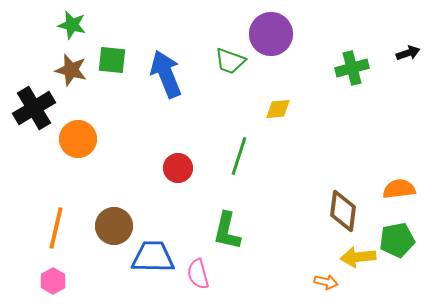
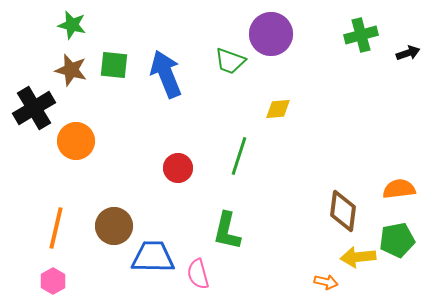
green square: moved 2 px right, 5 px down
green cross: moved 9 px right, 33 px up
orange circle: moved 2 px left, 2 px down
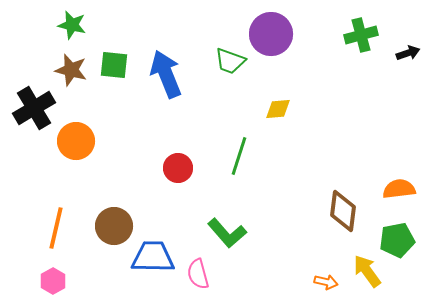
green L-shape: moved 2 px down; rotated 54 degrees counterclockwise
yellow arrow: moved 9 px right, 14 px down; rotated 60 degrees clockwise
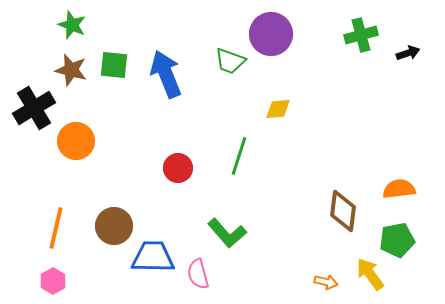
green star: rotated 8 degrees clockwise
yellow arrow: moved 3 px right, 3 px down
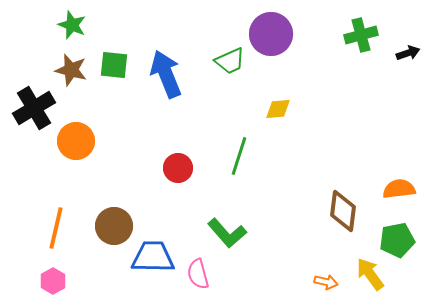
green trapezoid: rotated 44 degrees counterclockwise
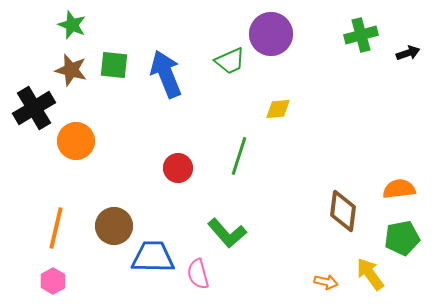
green pentagon: moved 5 px right, 2 px up
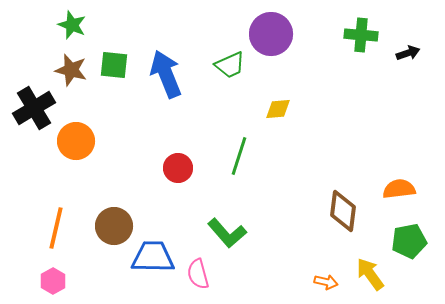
green cross: rotated 20 degrees clockwise
green trapezoid: moved 4 px down
green pentagon: moved 7 px right, 3 px down
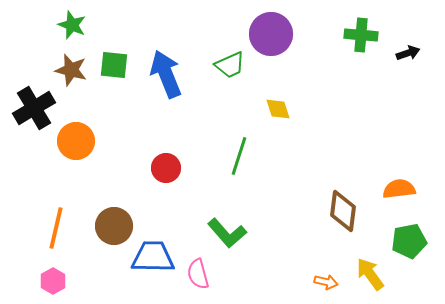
yellow diamond: rotated 76 degrees clockwise
red circle: moved 12 px left
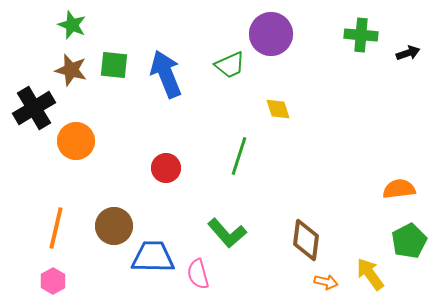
brown diamond: moved 37 px left, 29 px down
green pentagon: rotated 16 degrees counterclockwise
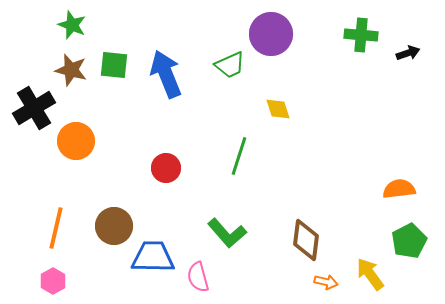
pink semicircle: moved 3 px down
